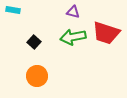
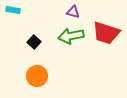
green arrow: moved 2 px left, 1 px up
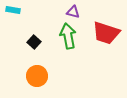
green arrow: moved 3 px left; rotated 90 degrees clockwise
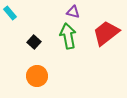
cyan rectangle: moved 3 px left, 3 px down; rotated 40 degrees clockwise
red trapezoid: rotated 124 degrees clockwise
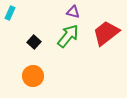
cyan rectangle: rotated 64 degrees clockwise
green arrow: rotated 50 degrees clockwise
orange circle: moved 4 px left
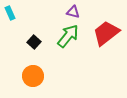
cyan rectangle: rotated 48 degrees counterclockwise
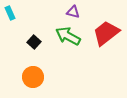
green arrow: rotated 100 degrees counterclockwise
orange circle: moved 1 px down
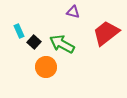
cyan rectangle: moved 9 px right, 18 px down
green arrow: moved 6 px left, 8 px down
orange circle: moved 13 px right, 10 px up
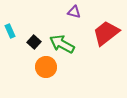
purple triangle: moved 1 px right
cyan rectangle: moved 9 px left
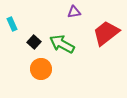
purple triangle: rotated 24 degrees counterclockwise
cyan rectangle: moved 2 px right, 7 px up
orange circle: moved 5 px left, 2 px down
